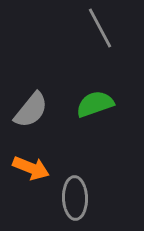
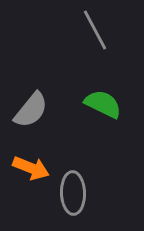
gray line: moved 5 px left, 2 px down
green semicircle: moved 8 px right; rotated 45 degrees clockwise
gray ellipse: moved 2 px left, 5 px up
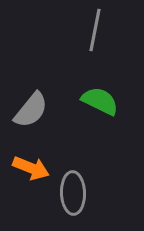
gray line: rotated 39 degrees clockwise
green semicircle: moved 3 px left, 3 px up
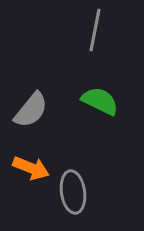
gray ellipse: moved 1 px up; rotated 6 degrees counterclockwise
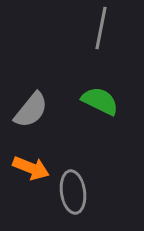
gray line: moved 6 px right, 2 px up
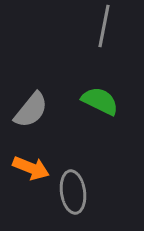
gray line: moved 3 px right, 2 px up
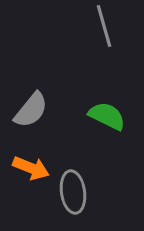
gray line: rotated 27 degrees counterclockwise
green semicircle: moved 7 px right, 15 px down
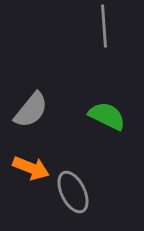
gray line: rotated 12 degrees clockwise
gray ellipse: rotated 18 degrees counterclockwise
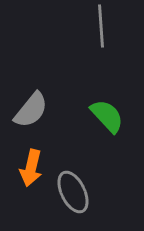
gray line: moved 3 px left
green semicircle: rotated 21 degrees clockwise
orange arrow: rotated 81 degrees clockwise
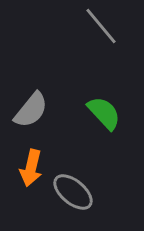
gray line: rotated 36 degrees counterclockwise
green semicircle: moved 3 px left, 3 px up
gray ellipse: rotated 24 degrees counterclockwise
